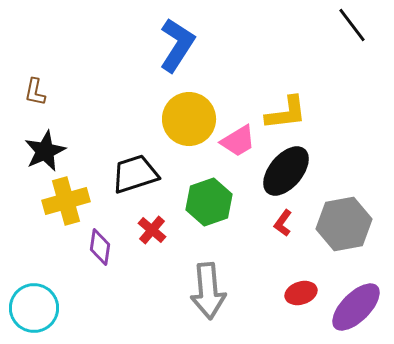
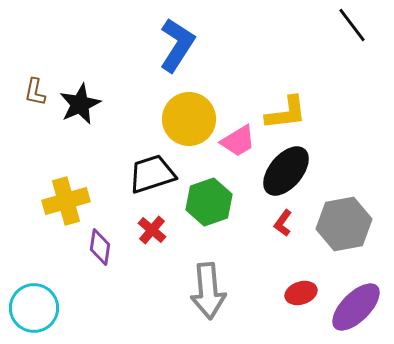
black star: moved 35 px right, 47 px up
black trapezoid: moved 17 px right
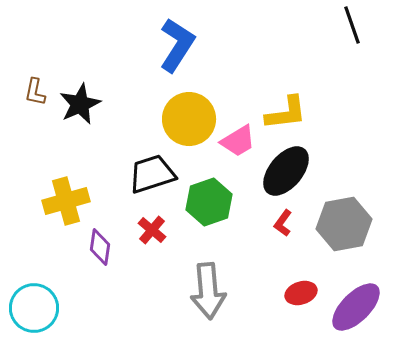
black line: rotated 18 degrees clockwise
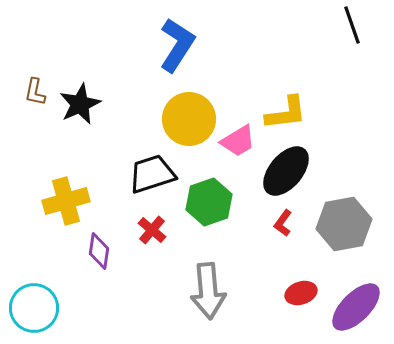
purple diamond: moved 1 px left, 4 px down
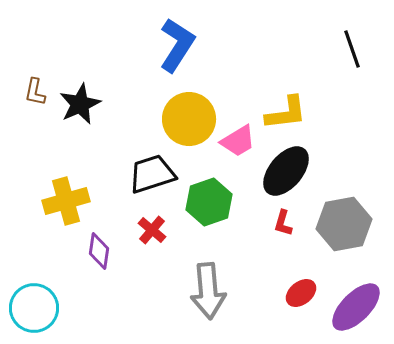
black line: moved 24 px down
red L-shape: rotated 20 degrees counterclockwise
red ellipse: rotated 20 degrees counterclockwise
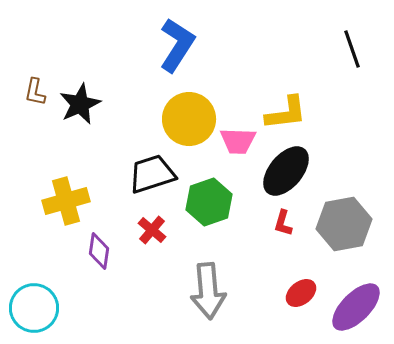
pink trapezoid: rotated 33 degrees clockwise
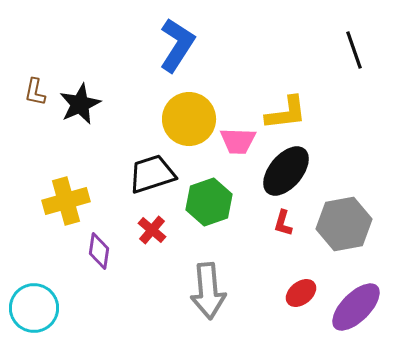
black line: moved 2 px right, 1 px down
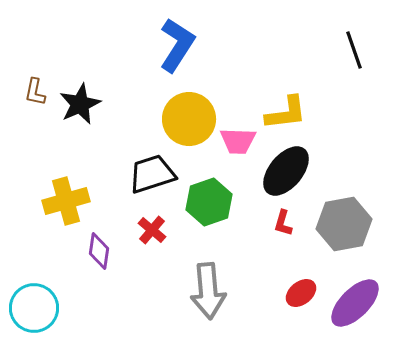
purple ellipse: moved 1 px left, 4 px up
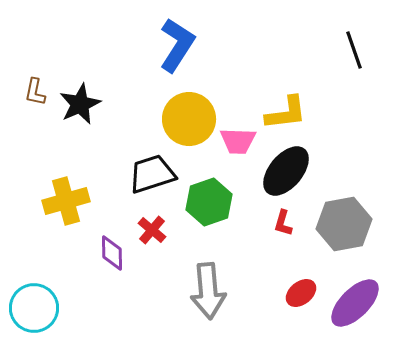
purple diamond: moved 13 px right, 2 px down; rotated 9 degrees counterclockwise
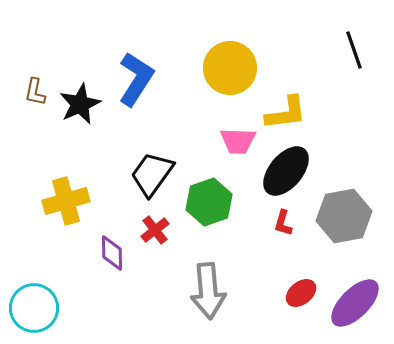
blue L-shape: moved 41 px left, 34 px down
yellow circle: moved 41 px right, 51 px up
black trapezoid: rotated 36 degrees counterclockwise
gray hexagon: moved 8 px up
red cross: moved 3 px right; rotated 12 degrees clockwise
